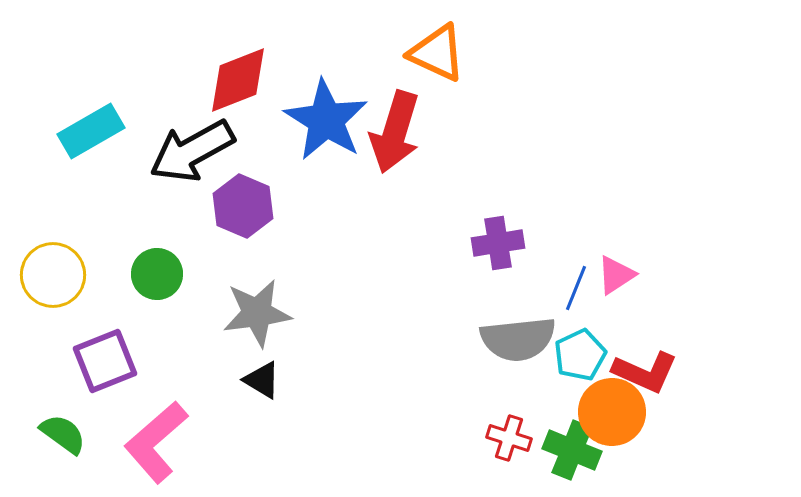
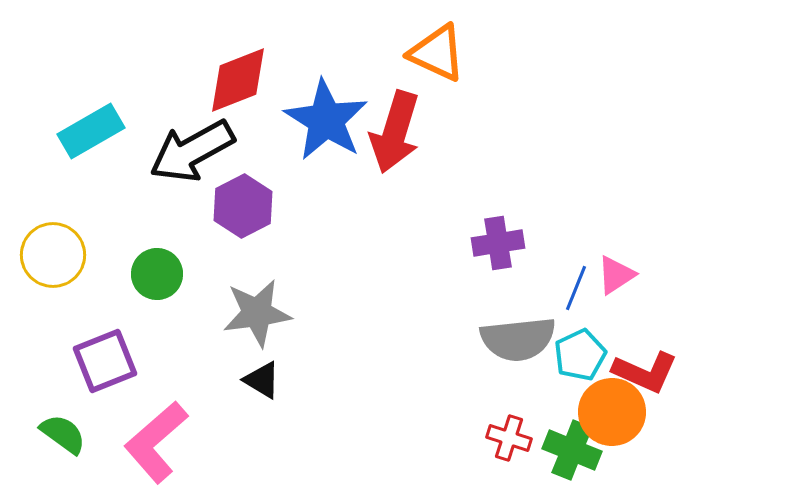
purple hexagon: rotated 10 degrees clockwise
yellow circle: moved 20 px up
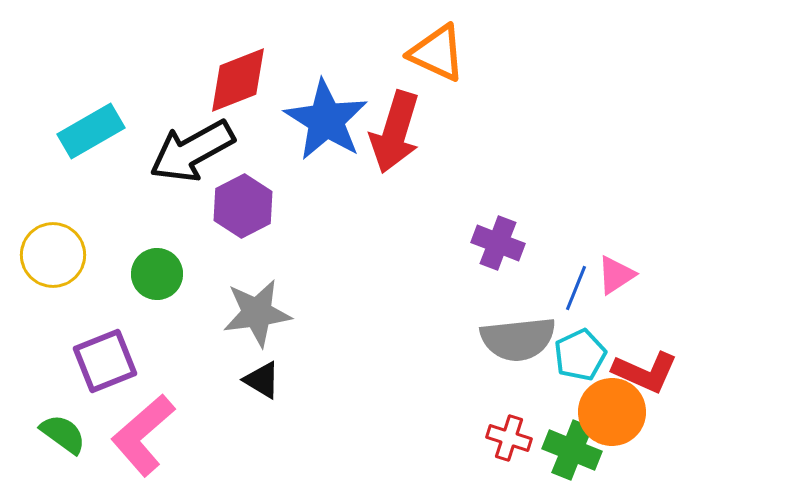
purple cross: rotated 30 degrees clockwise
pink L-shape: moved 13 px left, 7 px up
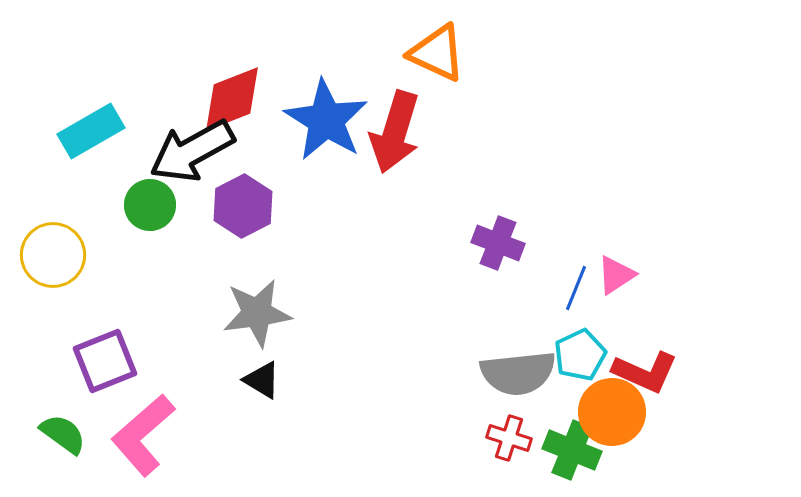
red diamond: moved 6 px left, 19 px down
green circle: moved 7 px left, 69 px up
gray semicircle: moved 34 px down
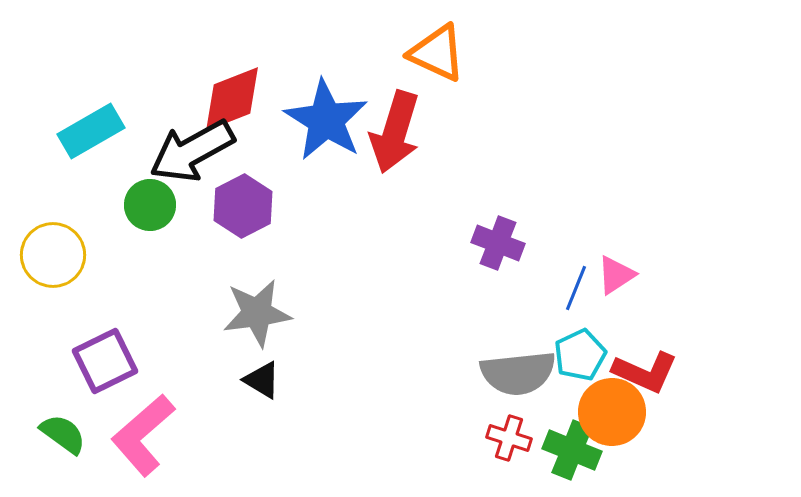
purple square: rotated 4 degrees counterclockwise
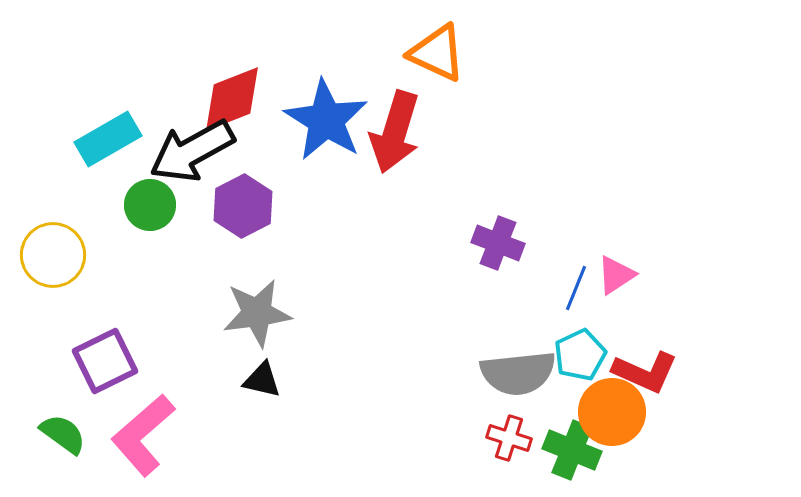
cyan rectangle: moved 17 px right, 8 px down
black triangle: rotated 18 degrees counterclockwise
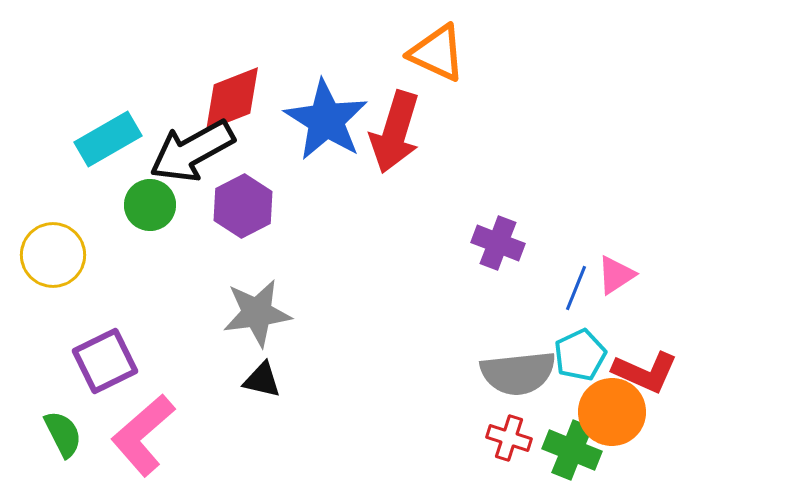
green semicircle: rotated 27 degrees clockwise
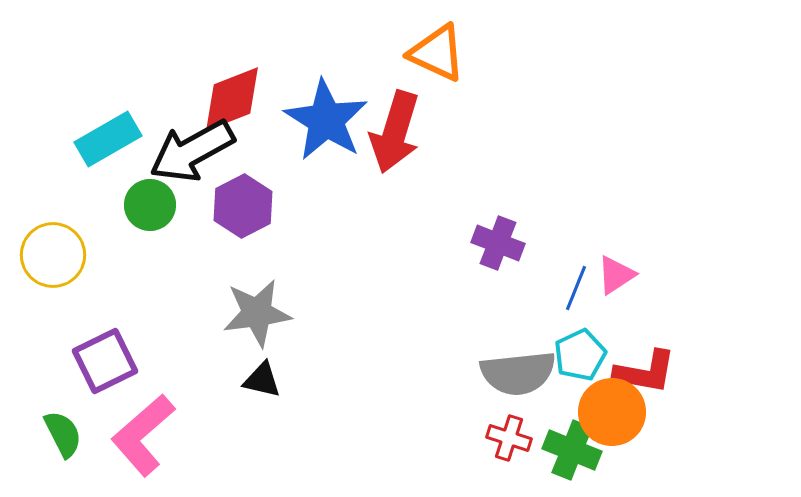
red L-shape: rotated 14 degrees counterclockwise
